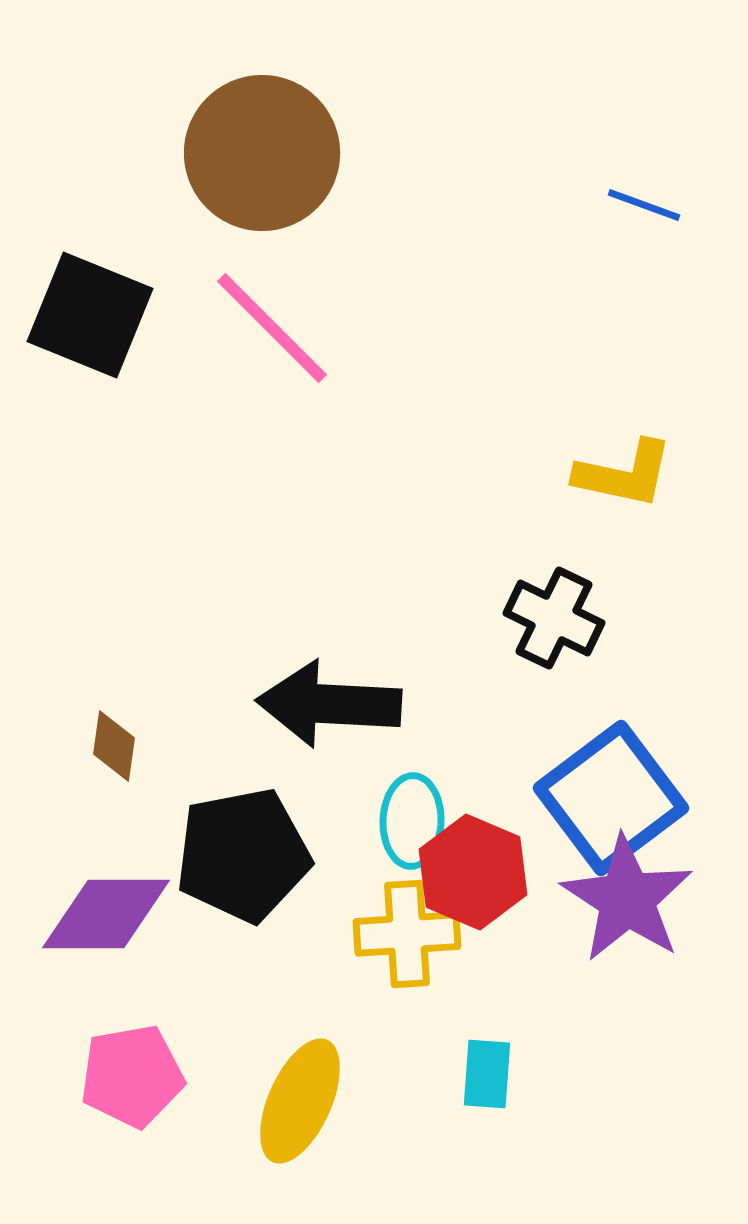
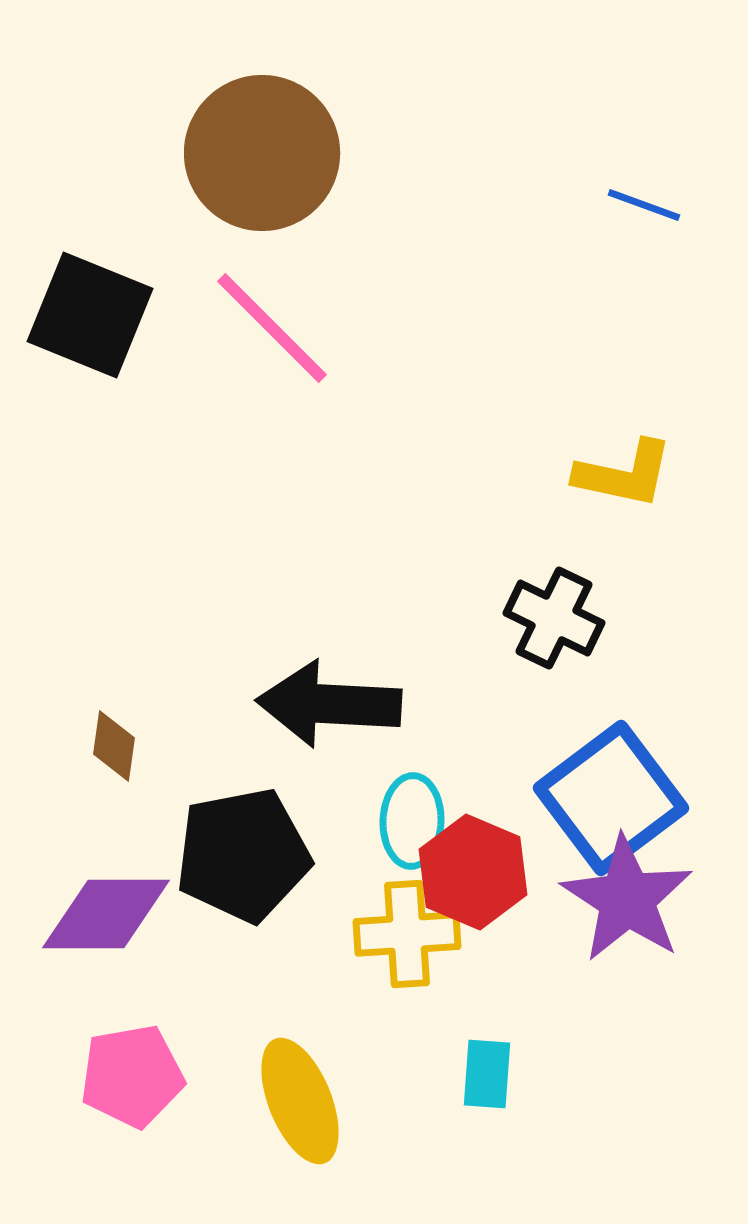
yellow ellipse: rotated 46 degrees counterclockwise
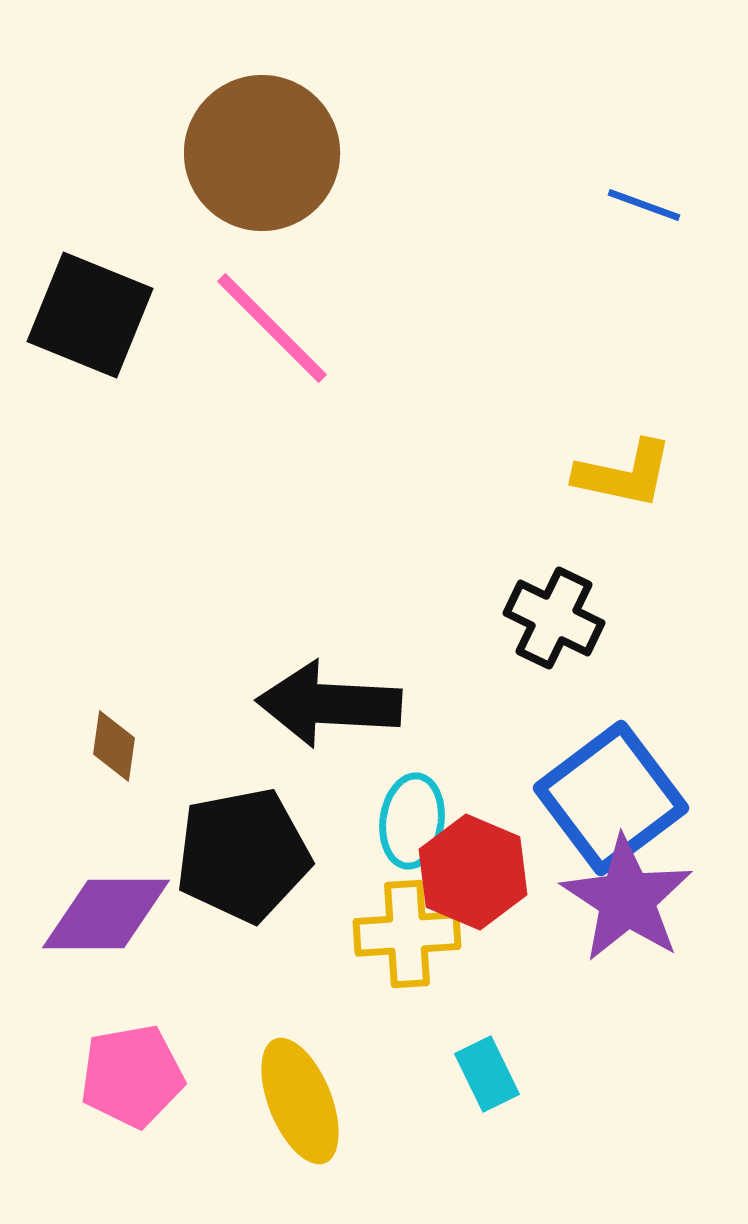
cyan ellipse: rotated 6 degrees clockwise
cyan rectangle: rotated 30 degrees counterclockwise
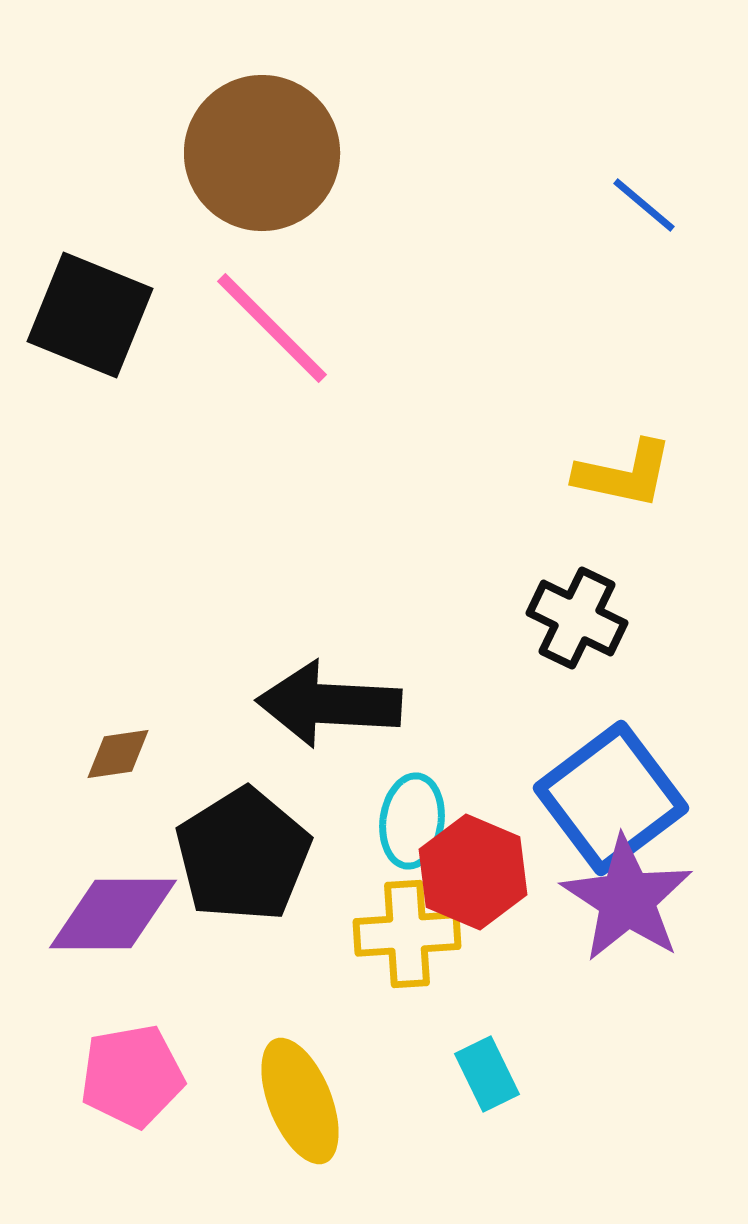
blue line: rotated 20 degrees clockwise
black cross: moved 23 px right
brown diamond: moved 4 px right, 8 px down; rotated 74 degrees clockwise
black pentagon: rotated 21 degrees counterclockwise
purple diamond: moved 7 px right
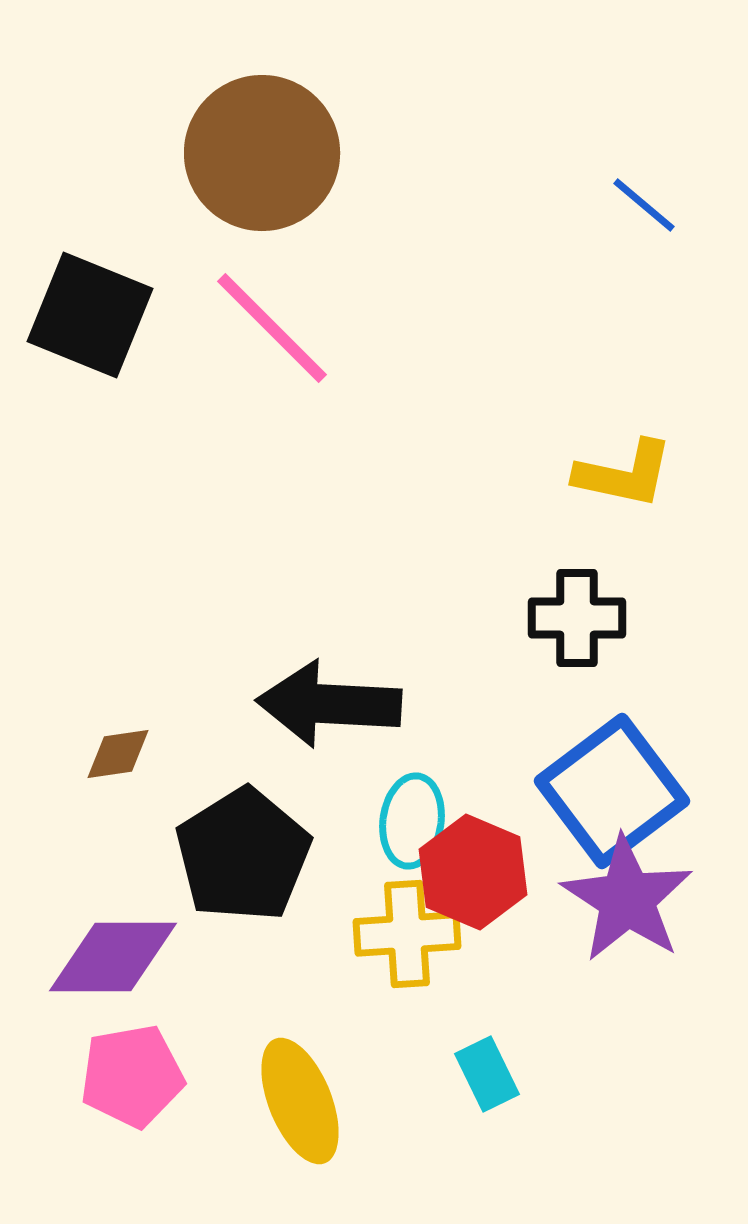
black cross: rotated 26 degrees counterclockwise
blue square: moved 1 px right, 7 px up
purple diamond: moved 43 px down
